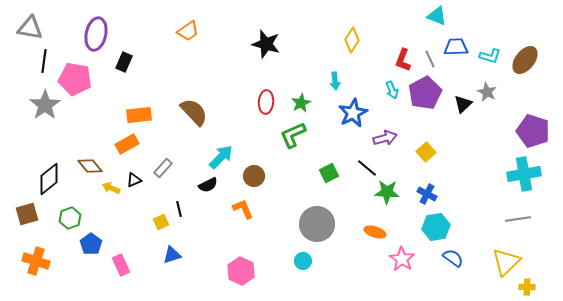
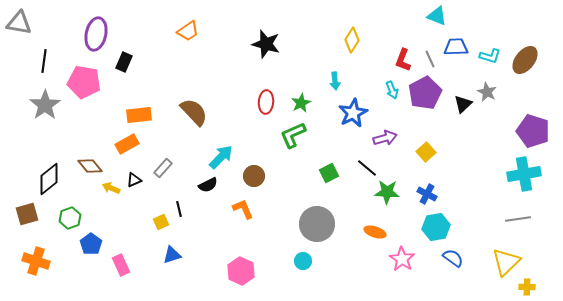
gray triangle at (30, 28): moved 11 px left, 5 px up
pink pentagon at (75, 79): moved 9 px right, 3 px down
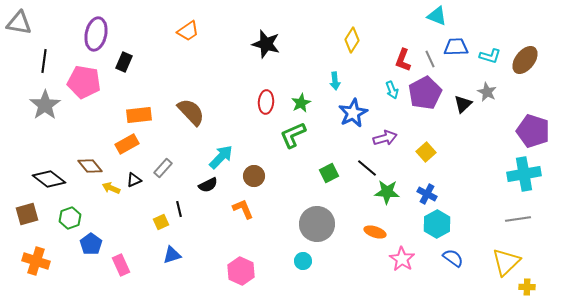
brown semicircle at (194, 112): moved 3 px left
black diamond at (49, 179): rotated 76 degrees clockwise
cyan hexagon at (436, 227): moved 1 px right, 3 px up; rotated 20 degrees counterclockwise
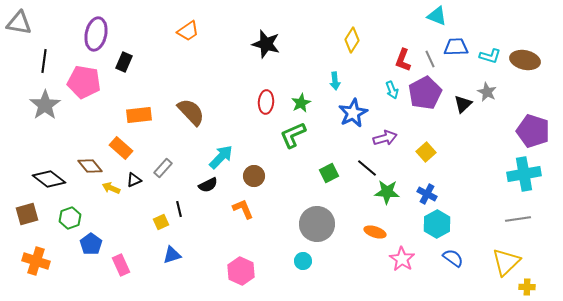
brown ellipse at (525, 60): rotated 64 degrees clockwise
orange rectangle at (127, 144): moved 6 px left, 4 px down; rotated 70 degrees clockwise
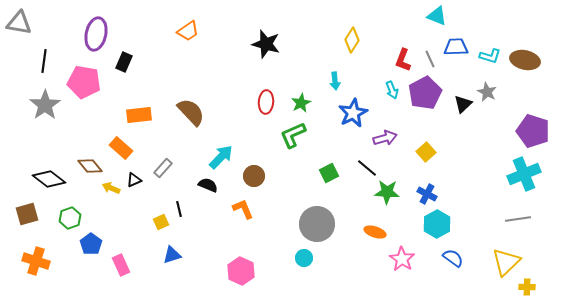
cyan cross at (524, 174): rotated 12 degrees counterclockwise
black semicircle at (208, 185): rotated 132 degrees counterclockwise
cyan circle at (303, 261): moved 1 px right, 3 px up
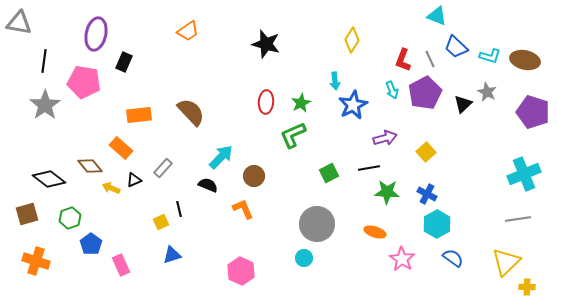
blue trapezoid at (456, 47): rotated 135 degrees counterclockwise
blue star at (353, 113): moved 8 px up
purple pentagon at (533, 131): moved 19 px up
black line at (367, 168): moved 2 px right; rotated 50 degrees counterclockwise
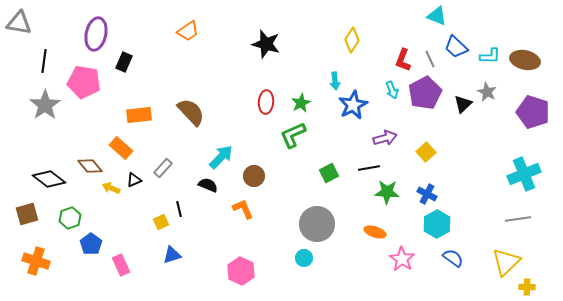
cyan L-shape at (490, 56): rotated 15 degrees counterclockwise
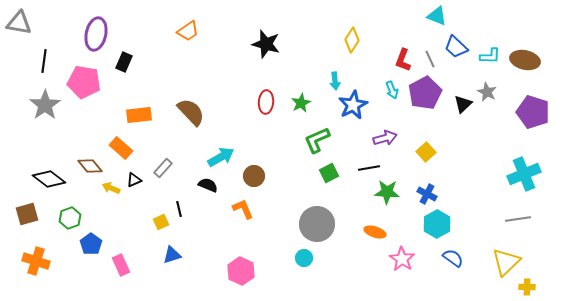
green L-shape at (293, 135): moved 24 px right, 5 px down
cyan arrow at (221, 157): rotated 16 degrees clockwise
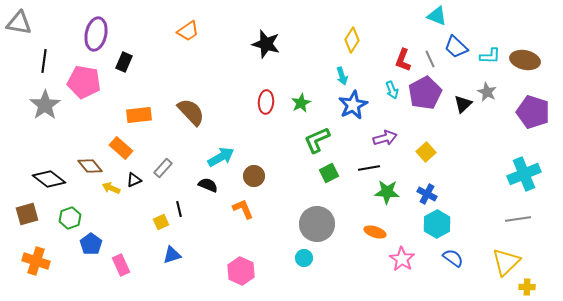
cyan arrow at (335, 81): moved 7 px right, 5 px up; rotated 12 degrees counterclockwise
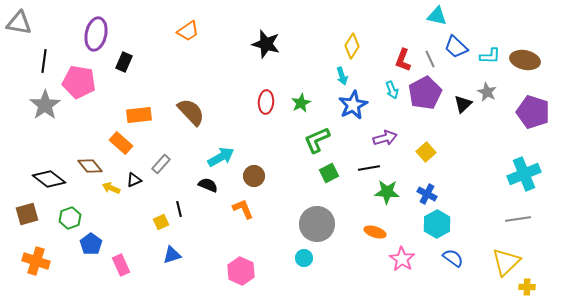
cyan triangle at (437, 16): rotated 10 degrees counterclockwise
yellow diamond at (352, 40): moved 6 px down
pink pentagon at (84, 82): moved 5 px left
orange rectangle at (121, 148): moved 5 px up
gray rectangle at (163, 168): moved 2 px left, 4 px up
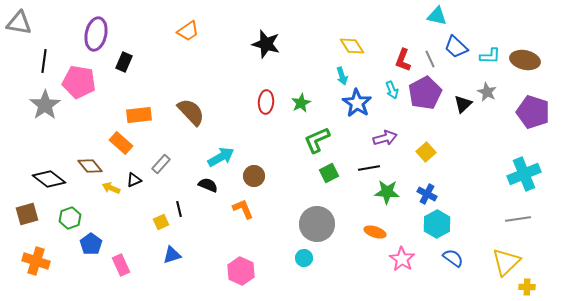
yellow diamond at (352, 46): rotated 65 degrees counterclockwise
blue star at (353, 105): moved 4 px right, 2 px up; rotated 12 degrees counterclockwise
